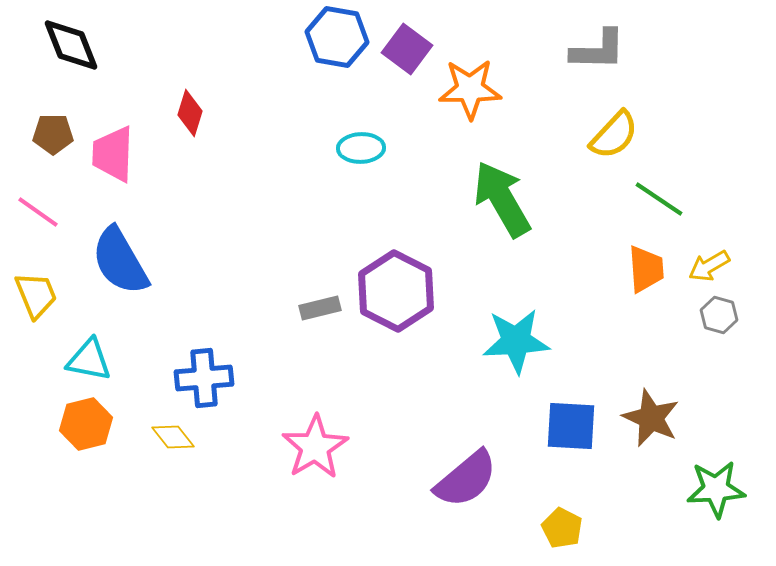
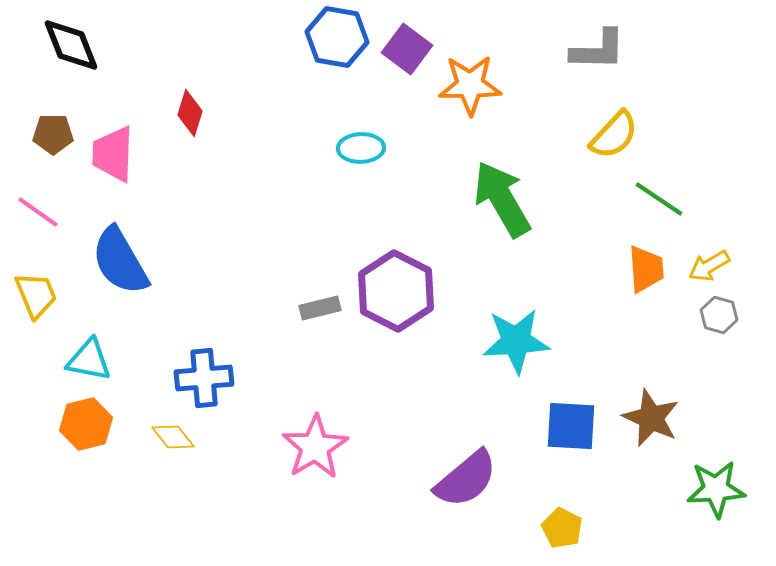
orange star: moved 4 px up
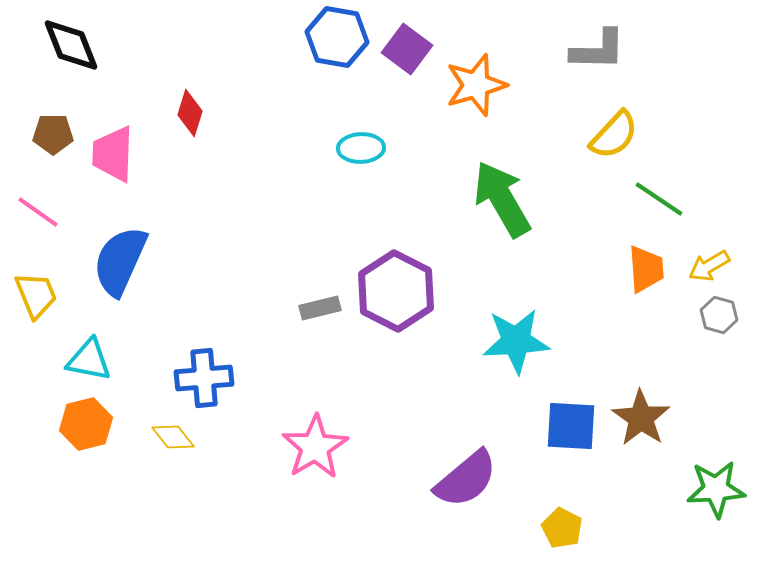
orange star: moved 6 px right; rotated 16 degrees counterclockwise
blue semicircle: rotated 54 degrees clockwise
brown star: moved 10 px left; rotated 10 degrees clockwise
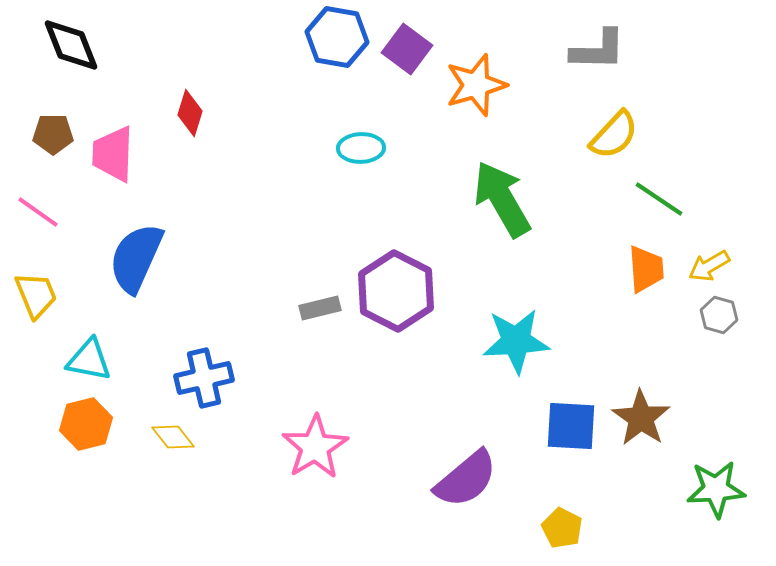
blue semicircle: moved 16 px right, 3 px up
blue cross: rotated 8 degrees counterclockwise
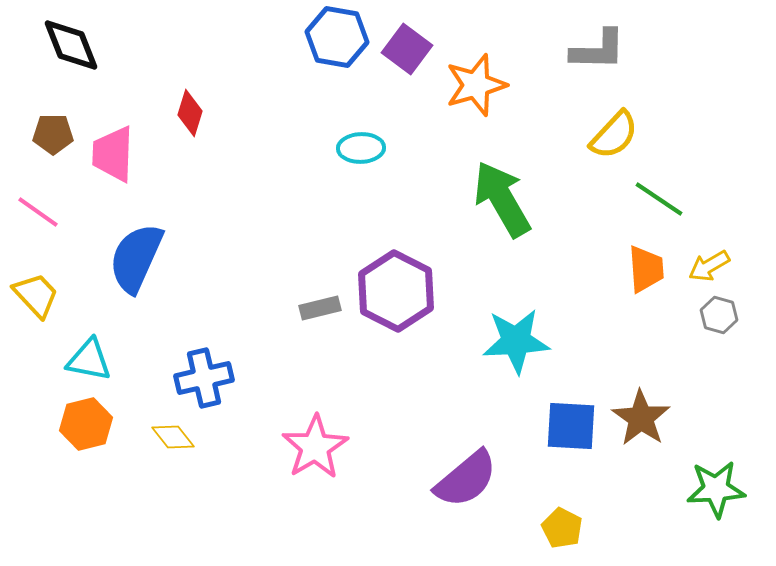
yellow trapezoid: rotated 21 degrees counterclockwise
